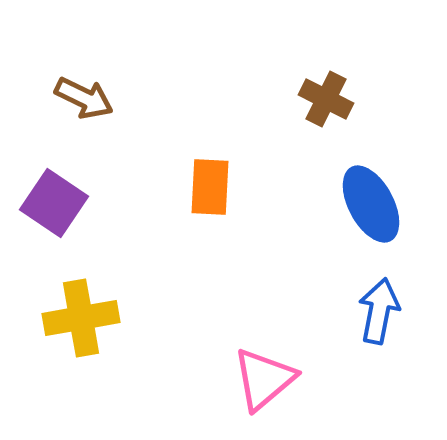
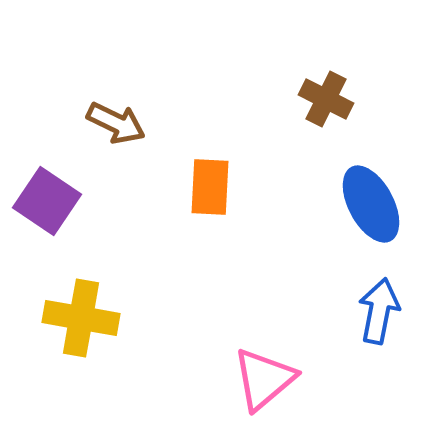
brown arrow: moved 32 px right, 25 px down
purple square: moved 7 px left, 2 px up
yellow cross: rotated 20 degrees clockwise
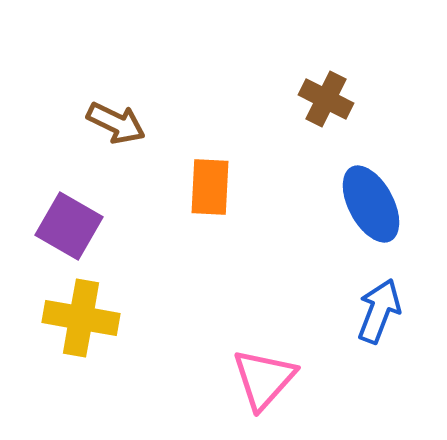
purple square: moved 22 px right, 25 px down; rotated 4 degrees counterclockwise
blue arrow: rotated 10 degrees clockwise
pink triangle: rotated 8 degrees counterclockwise
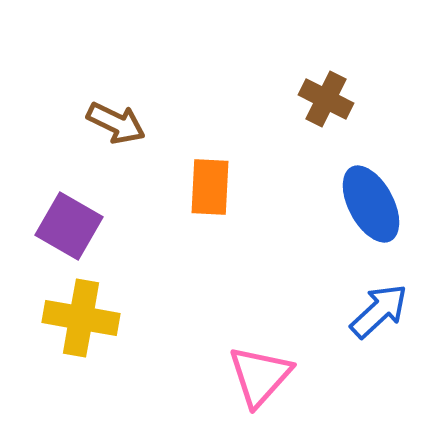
blue arrow: rotated 26 degrees clockwise
pink triangle: moved 4 px left, 3 px up
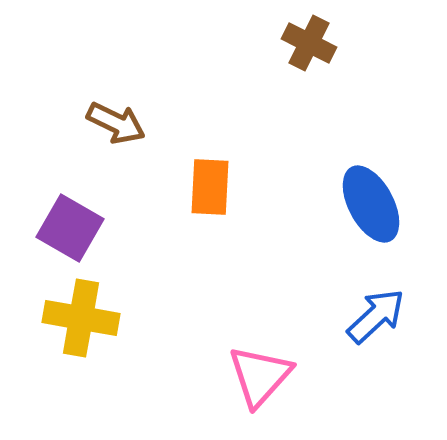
brown cross: moved 17 px left, 56 px up
purple square: moved 1 px right, 2 px down
blue arrow: moved 3 px left, 5 px down
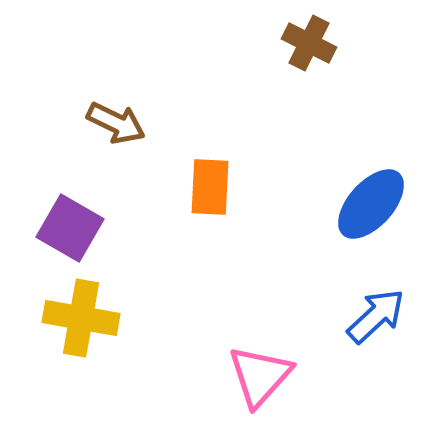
blue ellipse: rotated 70 degrees clockwise
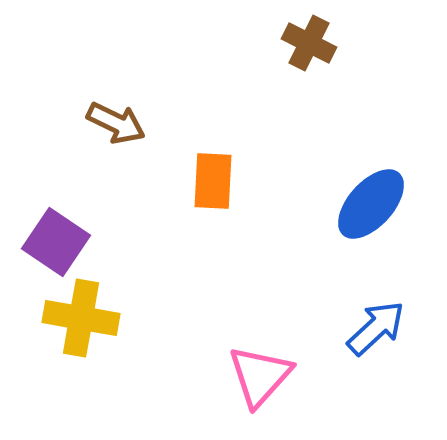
orange rectangle: moved 3 px right, 6 px up
purple square: moved 14 px left, 14 px down; rotated 4 degrees clockwise
blue arrow: moved 12 px down
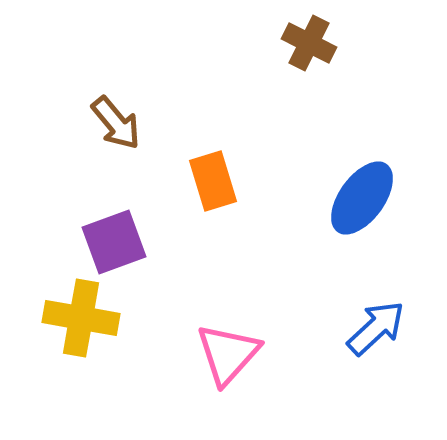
brown arrow: rotated 24 degrees clockwise
orange rectangle: rotated 20 degrees counterclockwise
blue ellipse: moved 9 px left, 6 px up; rotated 6 degrees counterclockwise
purple square: moved 58 px right; rotated 36 degrees clockwise
pink triangle: moved 32 px left, 22 px up
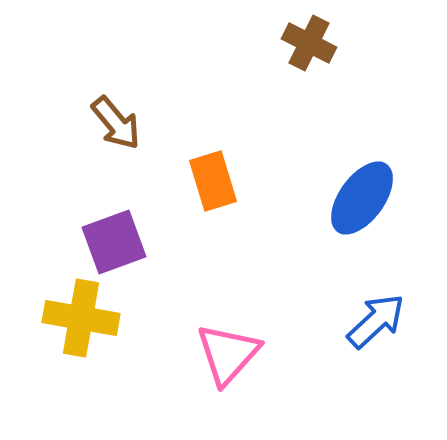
blue arrow: moved 7 px up
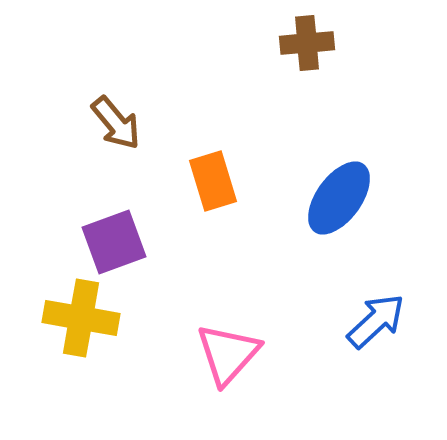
brown cross: moved 2 px left; rotated 32 degrees counterclockwise
blue ellipse: moved 23 px left
